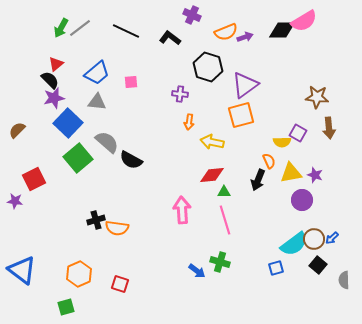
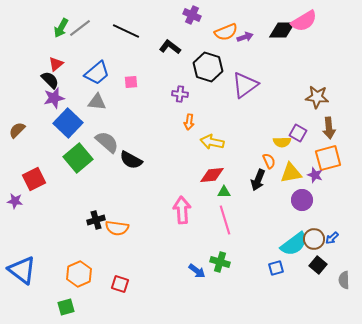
black L-shape at (170, 38): moved 9 px down
orange square at (241, 115): moved 87 px right, 43 px down
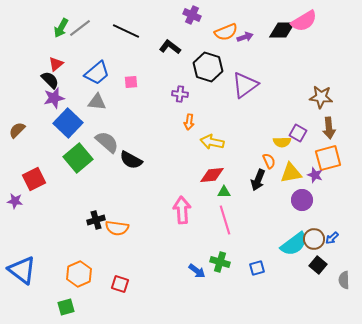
brown star at (317, 97): moved 4 px right
blue square at (276, 268): moved 19 px left
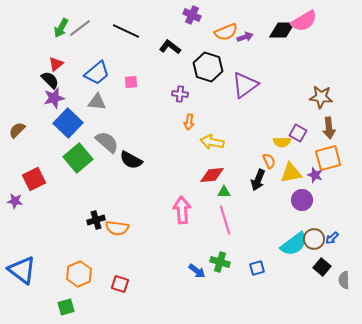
black square at (318, 265): moved 4 px right, 2 px down
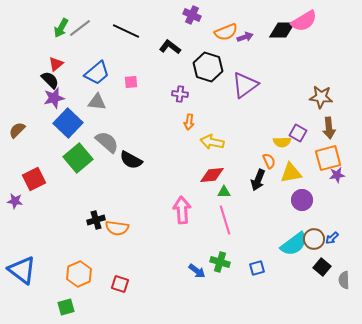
purple star at (315, 175): moved 22 px right; rotated 28 degrees counterclockwise
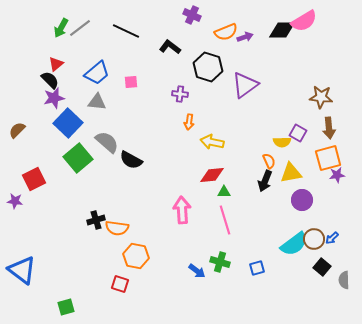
black arrow at (258, 180): moved 7 px right, 1 px down
orange hexagon at (79, 274): moved 57 px right, 18 px up; rotated 25 degrees counterclockwise
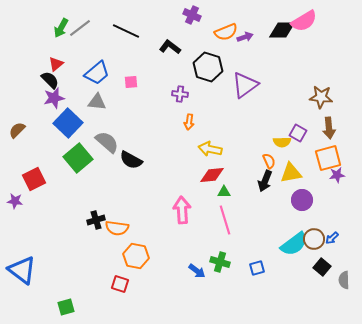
yellow arrow at (212, 142): moved 2 px left, 7 px down
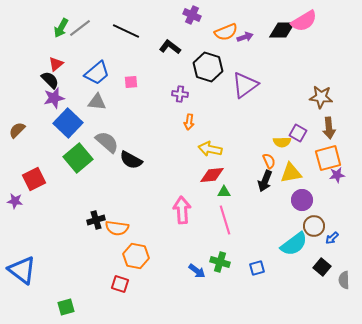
brown circle at (314, 239): moved 13 px up
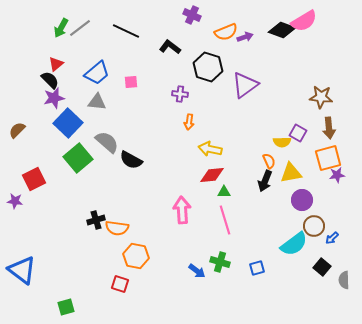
black diamond at (282, 30): rotated 20 degrees clockwise
